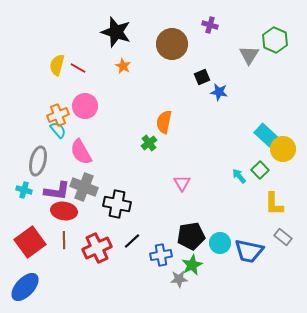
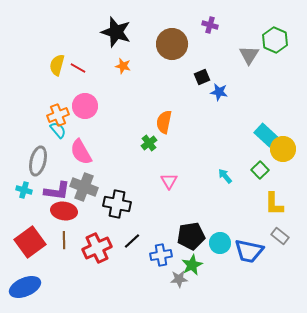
orange star: rotated 14 degrees counterclockwise
cyan arrow: moved 14 px left
pink triangle: moved 13 px left, 2 px up
gray rectangle: moved 3 px left, 1 px up
blue ellipse: rotated 24 degrees clockwise
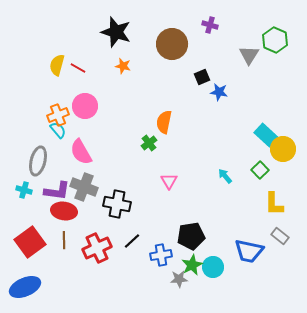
cyan circle: moved 7 px left, 24 px down
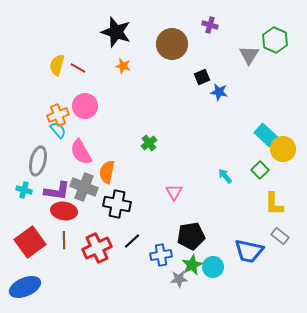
orange semicircle: moved 57 px left, 50 px down
pink triangle: moved 5 px right, 11 px down
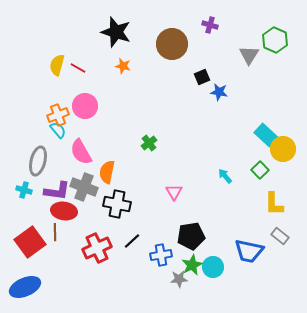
brown line: moved 9 px left, 8 px up
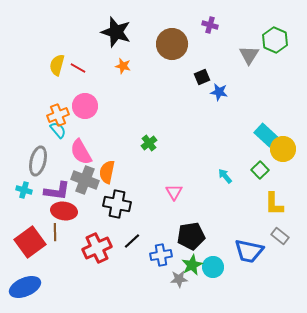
gray cross: moved 1 px right, 7 px up
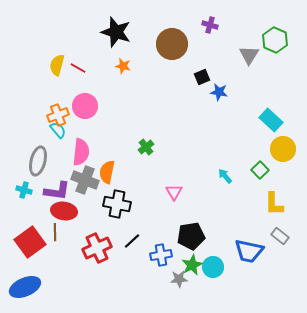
cyan rectangle: moved 5 px right, 15 px up
green cross: moved 3 px left, 4 px down
pink semicircle: rotated 144 degrees counterclockwise
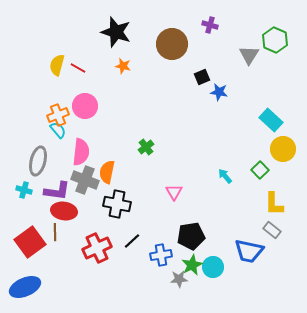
gray rectangle: moved 8 px left, 6 px up
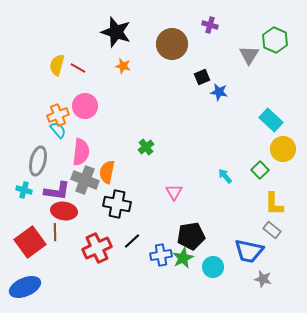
green star: moved 9 px left, 7 px up
gray star: moved 84 px right; rotated 18 degrees clockwise
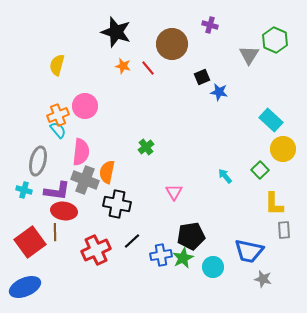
red line: moved 70 px right; rotated 21 degrees clockwise
gray rectangle: moved 12 px right; rotated 48 degrees clockwise
red cross: moved 1 px left, 2 px down
